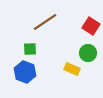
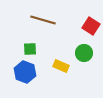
brown line: moved 2 px left, 2 px up; rotated 50 degrees clockwise
green circle: moved 4 px left
yellow rectangle: moved 11 px left, 3 px up
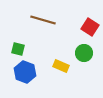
red square: moved 1 px left, 1 px down
green square: moved 12 px left; rotated 16 degrees clockwise
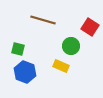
green circle: moved 13 px left, 7 px up
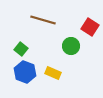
green square: moved 3 px right; rotated 24 degrees clockwise
yellow rectangle: moved 8 px left, 7 px down
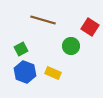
green square: rotated 24 degrees clockwise
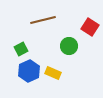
brown line: rotated 30 degrees counterclockwise
green circle: moved 2 px left
blue hexagon: moved 4 px right, 1 px up; rotated 15 degrees clockwise
